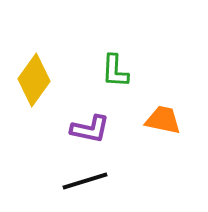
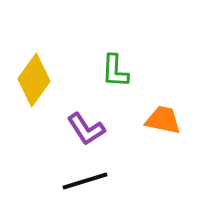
purple L-shape: moved 4 px left; rotated 45 degrees clockwise
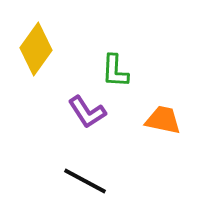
yellow diamond: moved 2 px right, 31 px up
purple L-shape: moved 1 px right, 17 px up
black line: rotated 45 degrees clockwise
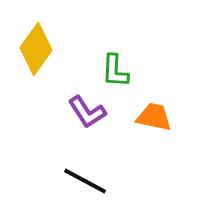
orange trapezoid: moved 9 px left, 3 px up
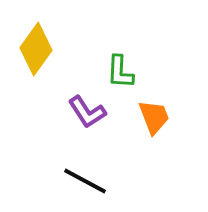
green L-shape: moved 5 px right, 1 px down
orange trapezoid: rotated 57 degrees clockwise
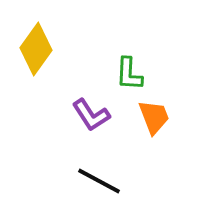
green L-shape: moved 9 px right, 2 px down
purple L-shape: moved 4 px right, 3 px down
black line: moved 14 px right
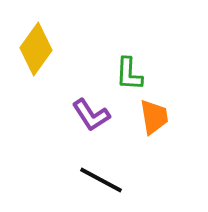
orange trapezoid: rotated 12 degrees clockwise
black line: moved 2 px right, 1 px up
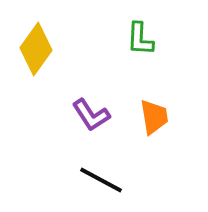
green L-shape: moved 11 px right, 35 px up
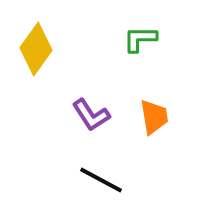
green L-shape: rotated 87 degrees clockwise
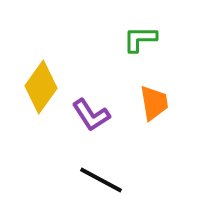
yellow diamond: moved 5 px right, 38 px down
orange trapezoid: moved 14 px up
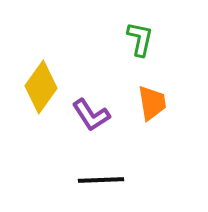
green L-shape: rotated 102 degrees clockwise
orange trapezoid: moved 2 px left
black line: rotated 30 degrees counterclockwise
